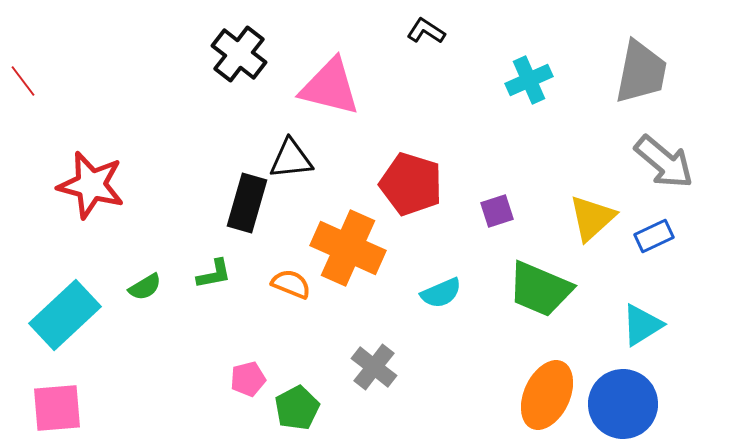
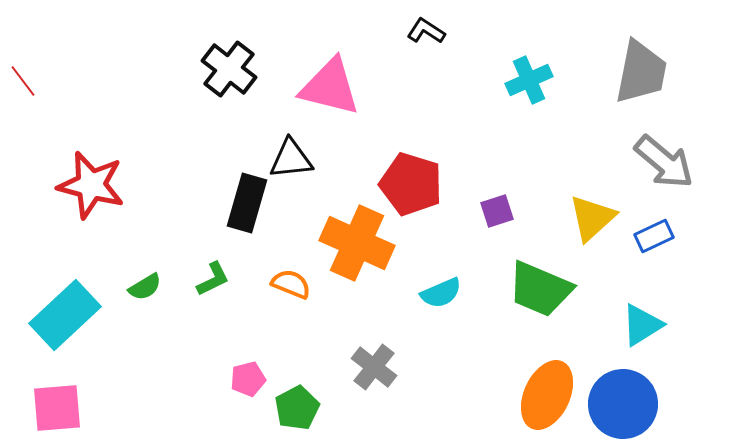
black cross: moved 10 px left, 15 px down
orange cross: moved 9 px right, 5 px up
green L-shape: moved 1 px left, 5 px down; rotated 15 degrees counterclockwise
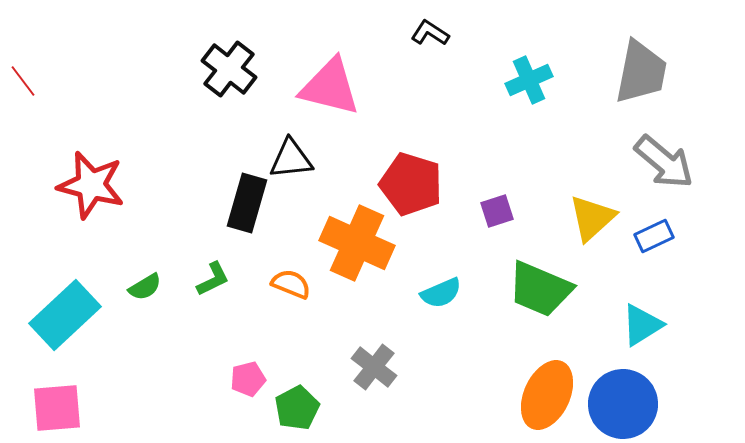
black L-shape: moved 4 px right, 2 px down
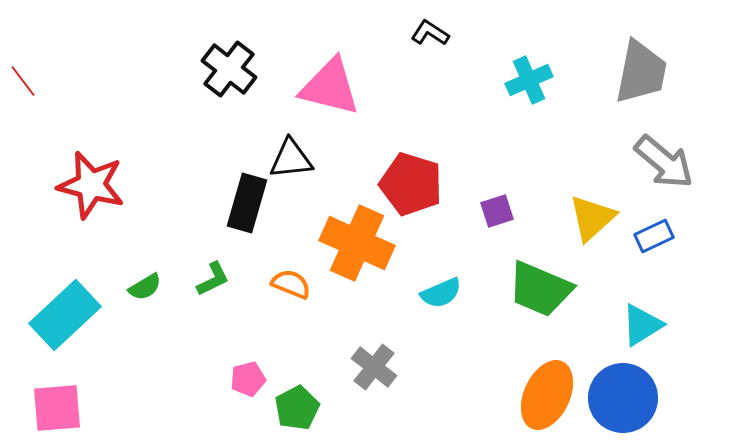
blue circle: moved 6 px up
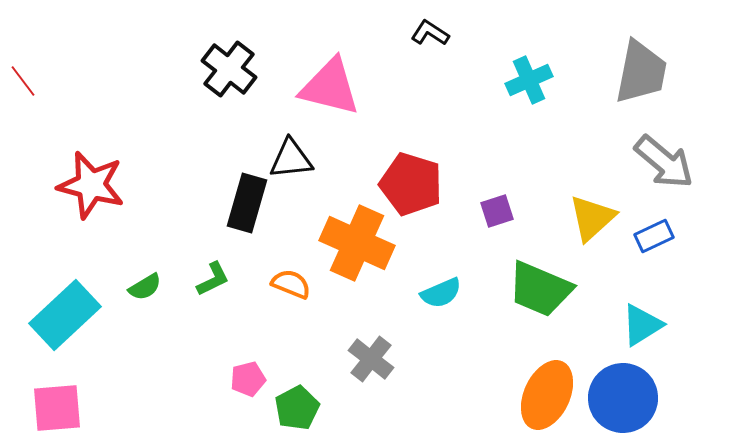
gray cross: moved 3 px left, 8 px up
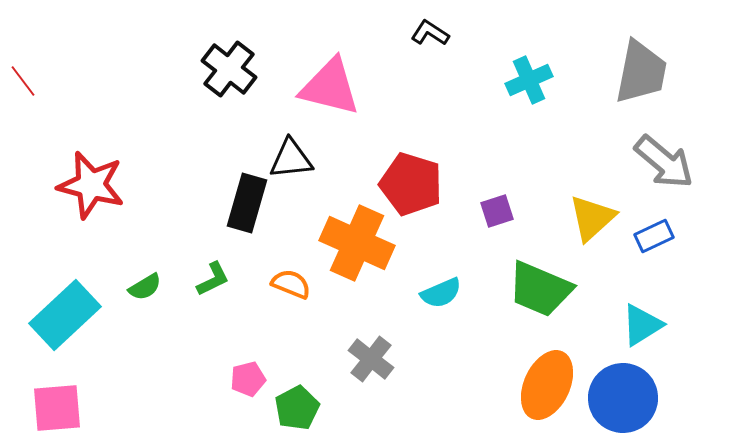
orange ellipse: moved 10 px up
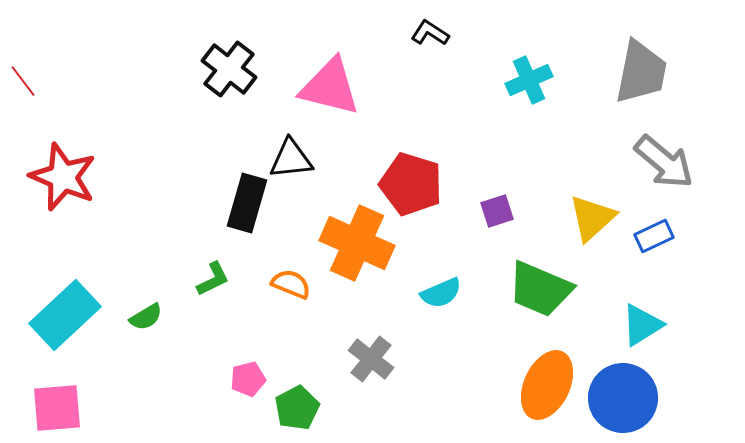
red star: moved 28 px left, 8 px up; rotated 8 degrees clockwise
green semicircle: moved 1 px right, 30 px down
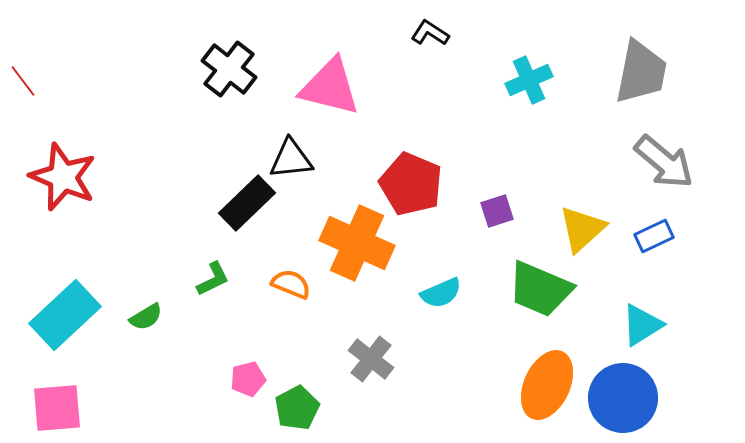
red pentagon: rotated 6 degrees clockwise
black rectangle: rotated 30 degrees clockwise
yellow triangle: moved 10 px left, 11 px down
